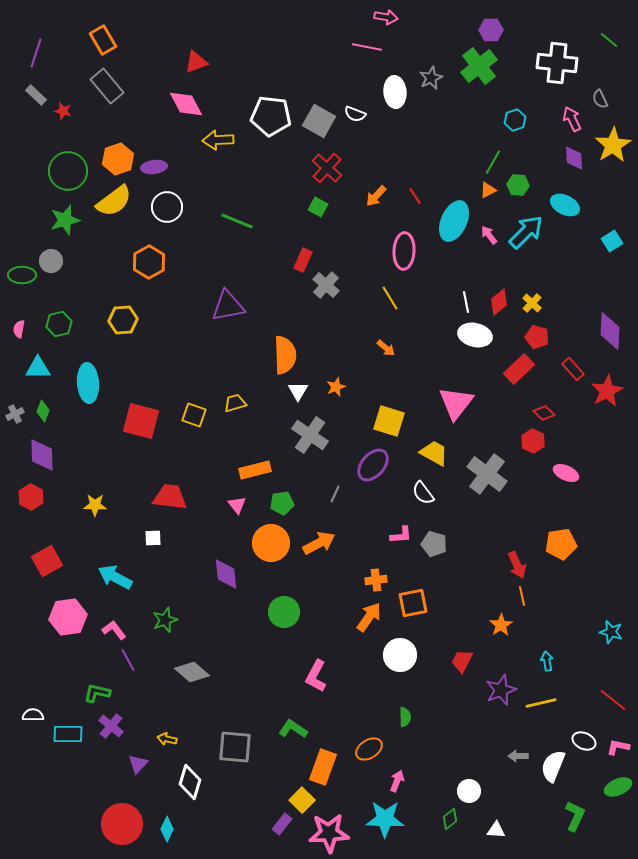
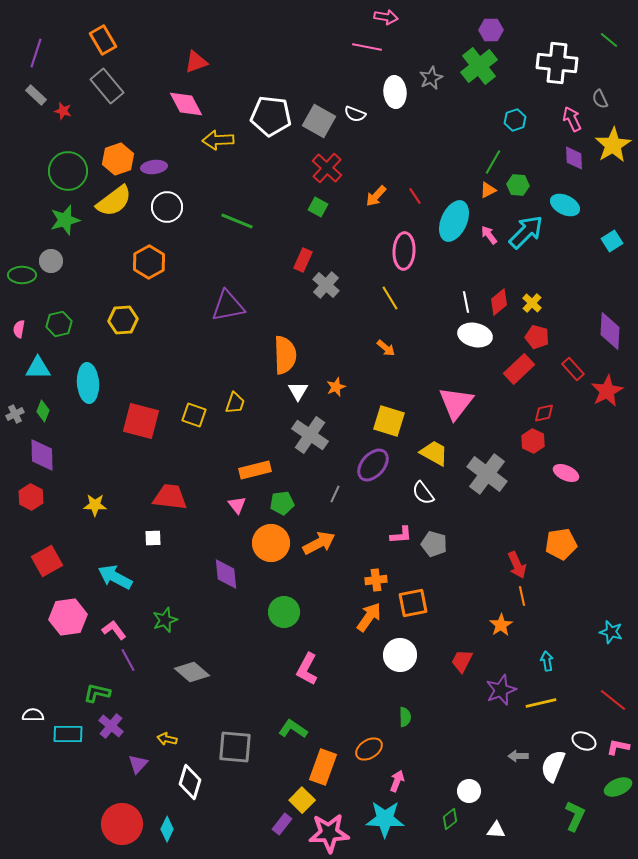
yellow trapezoid at (235, 403): rotated 125 degrees clockwise
red diamond at (544, 413): rotated 55 degrees counterclockwise
pink L-shape at (316, 676): moved 9 px left, 7 px up
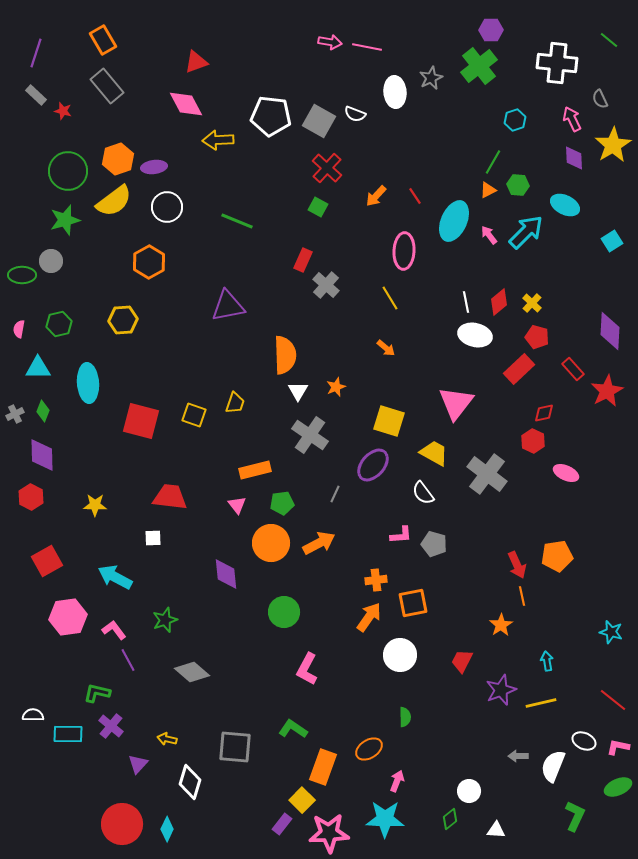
pink arrow at (386, 17): moved 56 px left, 25 px down
orange pentagon at (561, 544): moved 4 px left, 12 px down
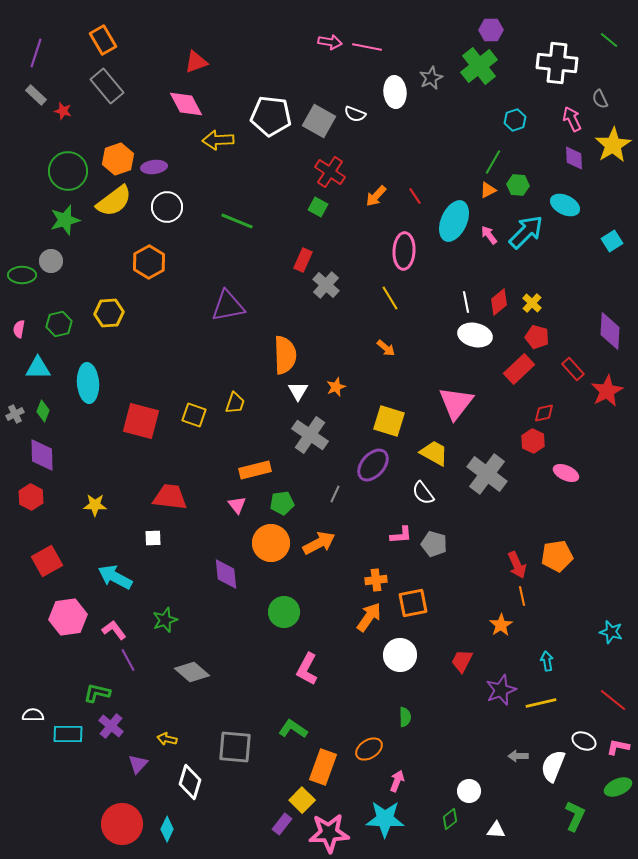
red cross at (327, 168): moved 3 px right, 4 px down; rotated 8 degrees counterclockwise
yellow hexagon at (123, 320): moved 14 px left, 7 px up
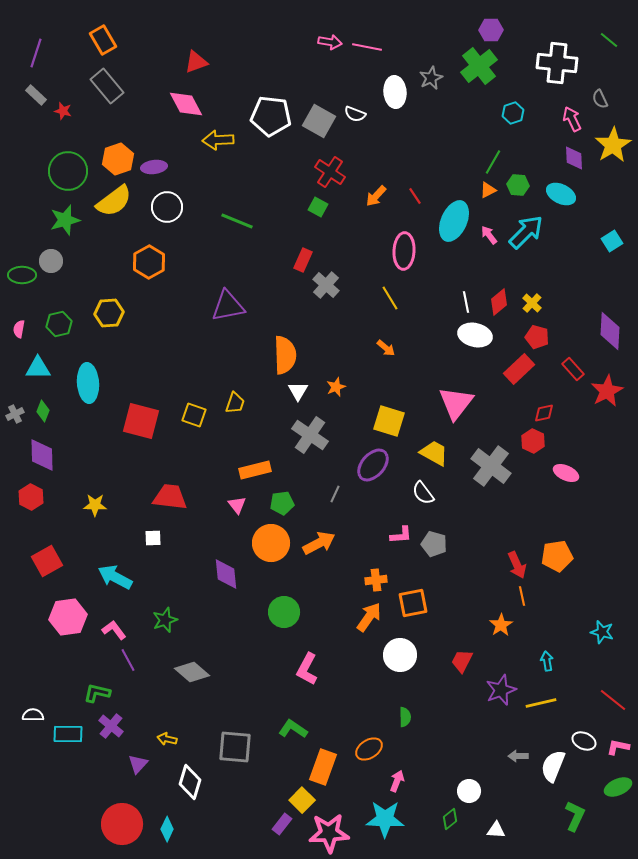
cyan hexagon at (515, 120): moved 2 px left, 7 px up
cyan ellipse at (565, 205): moved 4 px left, 11 px up
gray cross at (487, 474): moved 4 px right, 8 px up
cyan star at (611, 632): moved 9 px left
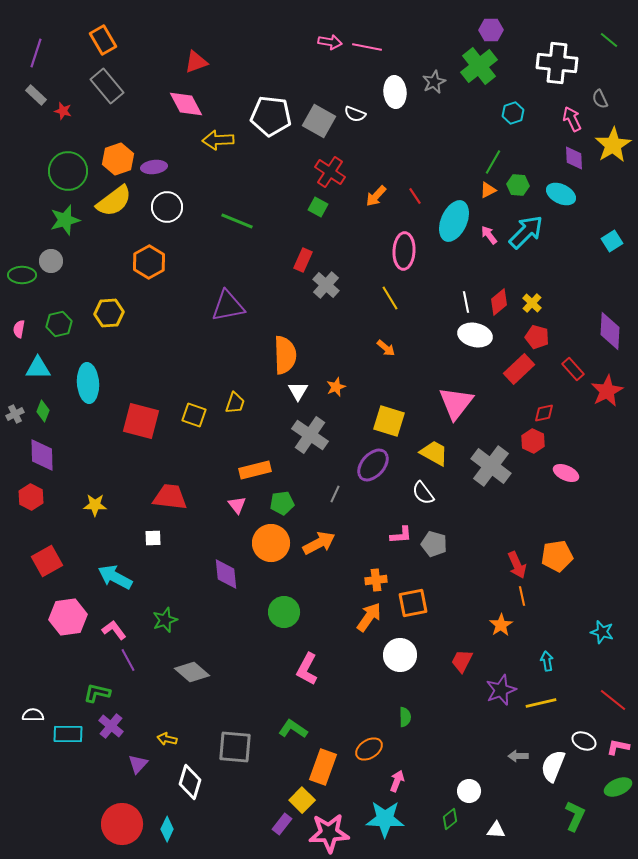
gray star at (431, 78): moved 3 px right, 4 px down
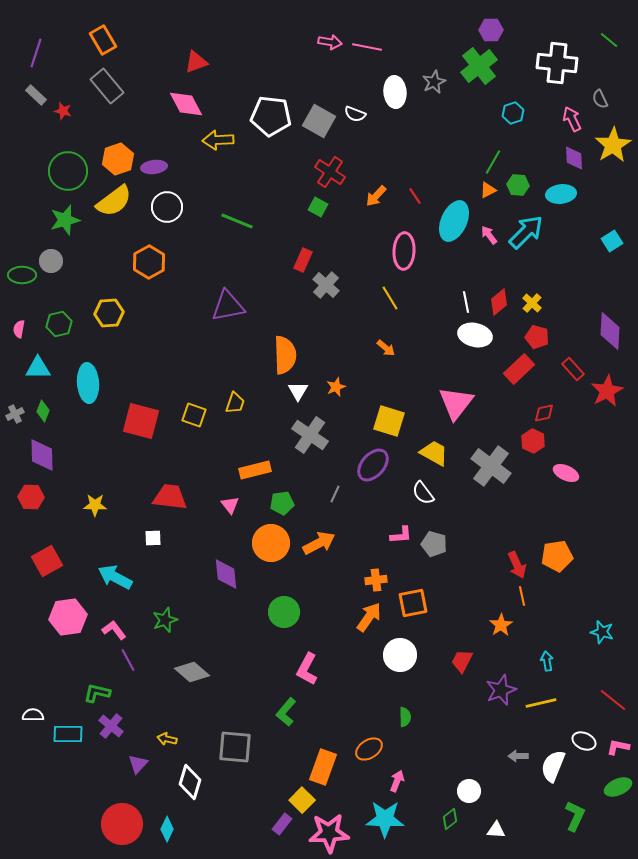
cyan ellipse at (561, 194): rotated 32 degrees counterclockwise
red hexagon at (31, 497): rotated 25 degrees counterclockwise
pink triangle at (237, 505): moved 7 px left
green L-shape at (293, 729): moved 7 px left, 17 px up; rotated 84 degrees counterclockwise
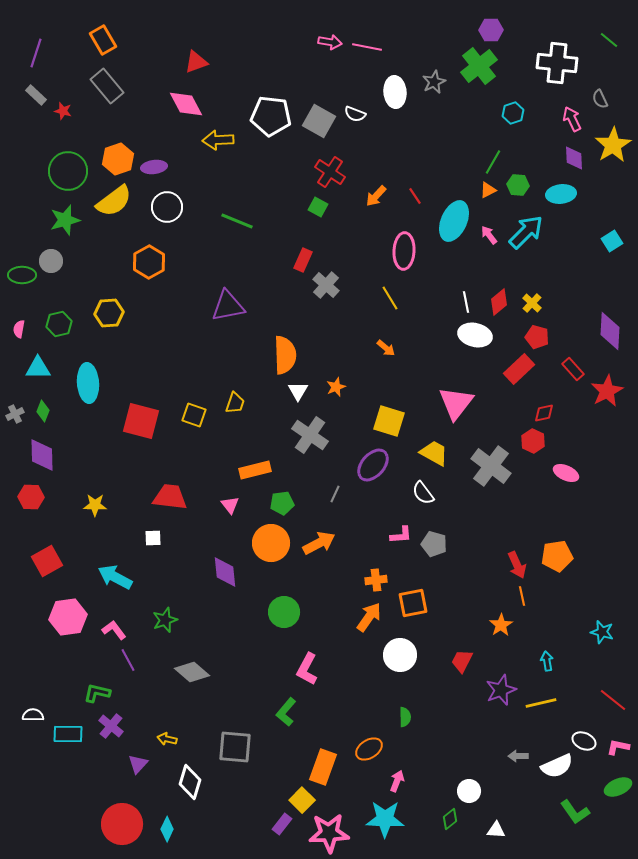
purple diamond at (226, 574): moved 1 px left, 2 px up
white semicircle at (553, 766): moved 4 px right; rotated 136 degrees counterclockwise
green L-shape at (575, 816): moved 4 px up; rotated 120 degrees clockwise
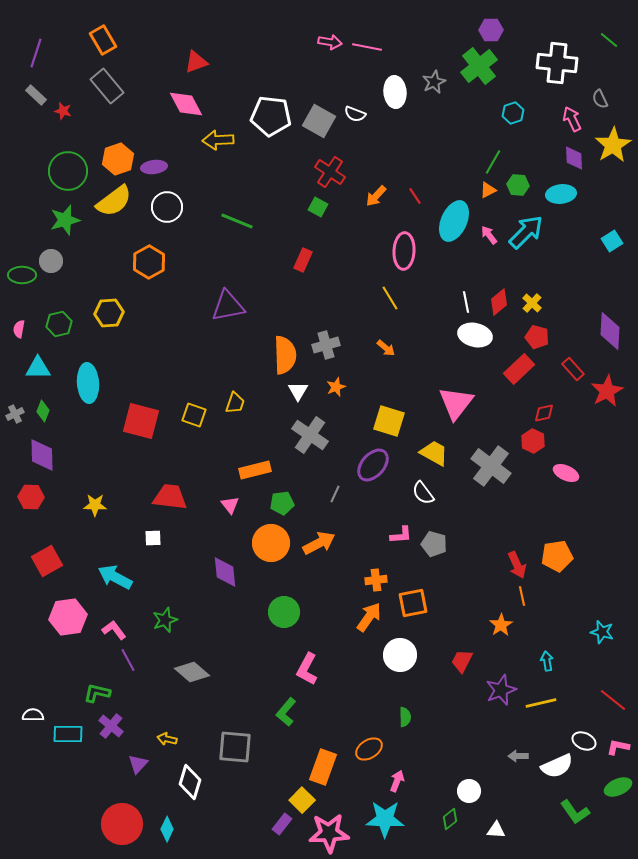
gray cross at (326, 285): moved 60 px down; rotated 32 degrees clockwise
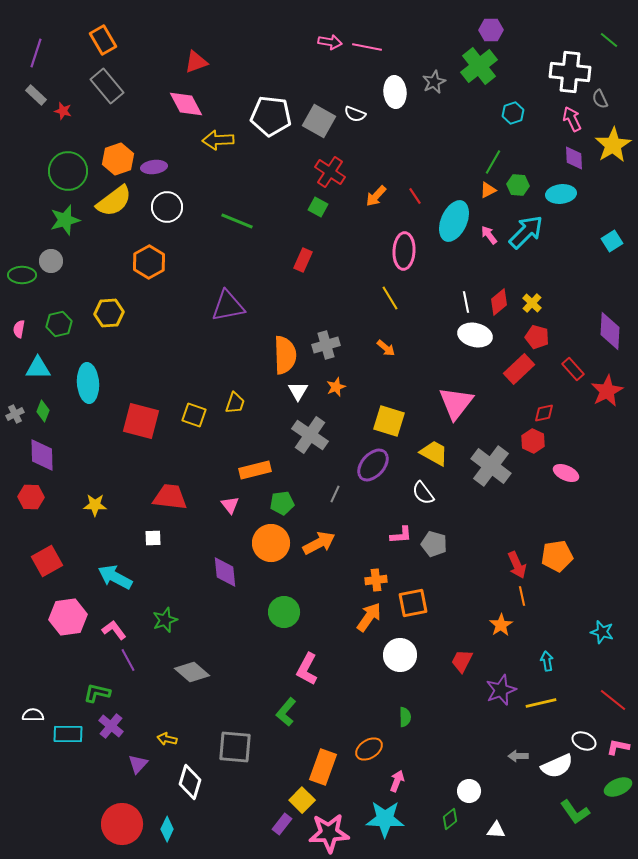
white cross at (557, 63): moved 13 px right, 9 px down
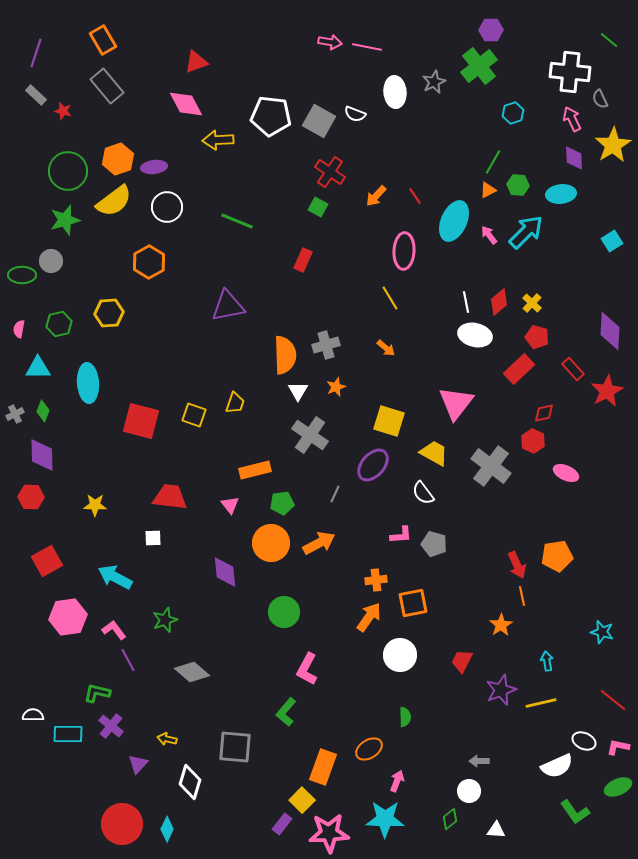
gray arrow at (518, 756): moved 39 px left, 5 px down
